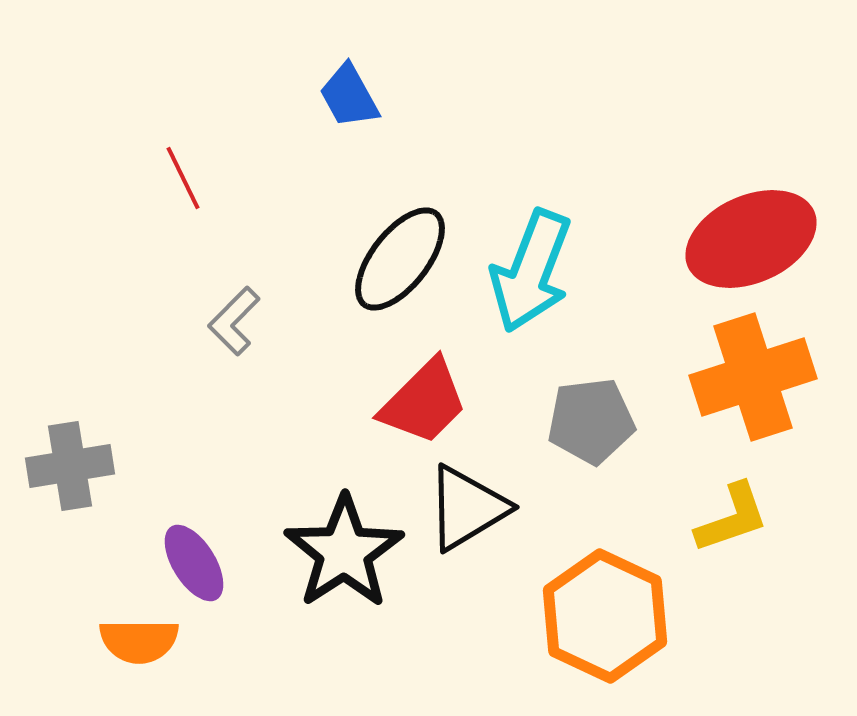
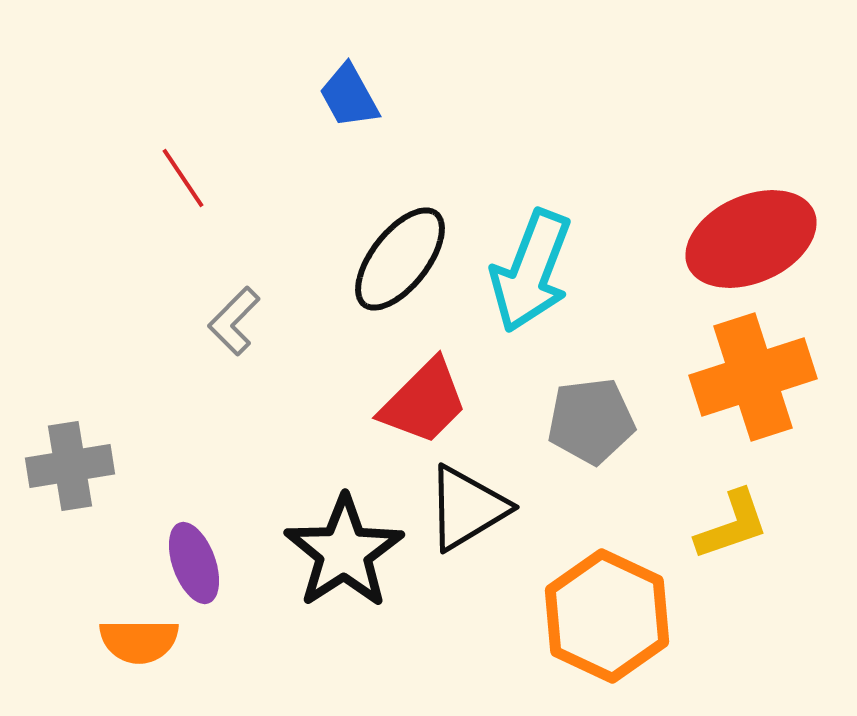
red line: rotated 8 degrees counterclockwise
yellow L-shape: moved 7 px down
purple ellipse: rotated 12 degrees clockwise
orange hexagon: moved 2 px right
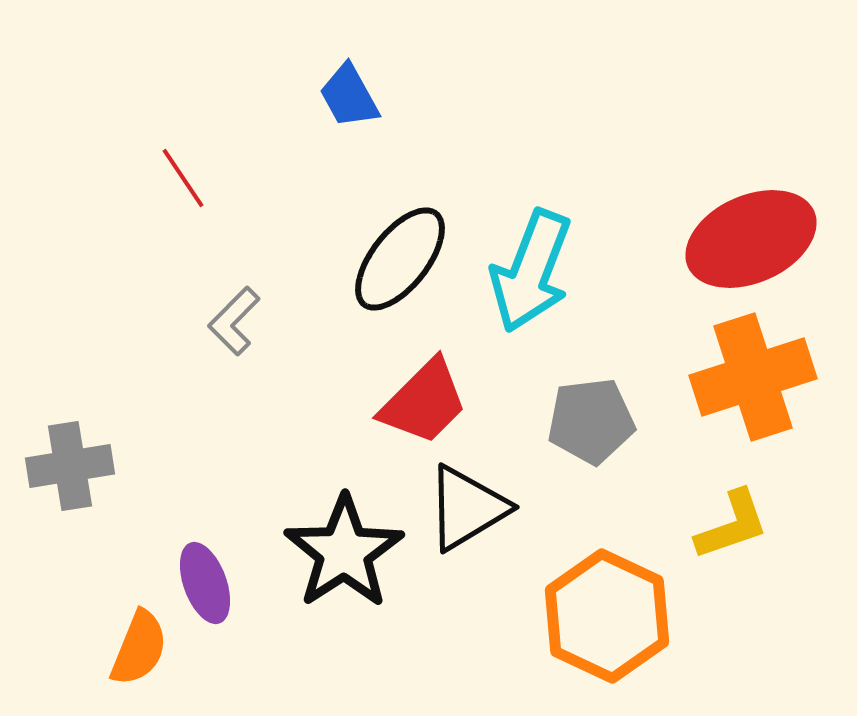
purple ellipse: moved 11 px right, 20 px down
orange semicircle: moved 7 px down; rotated 68 degrees counterclockwise
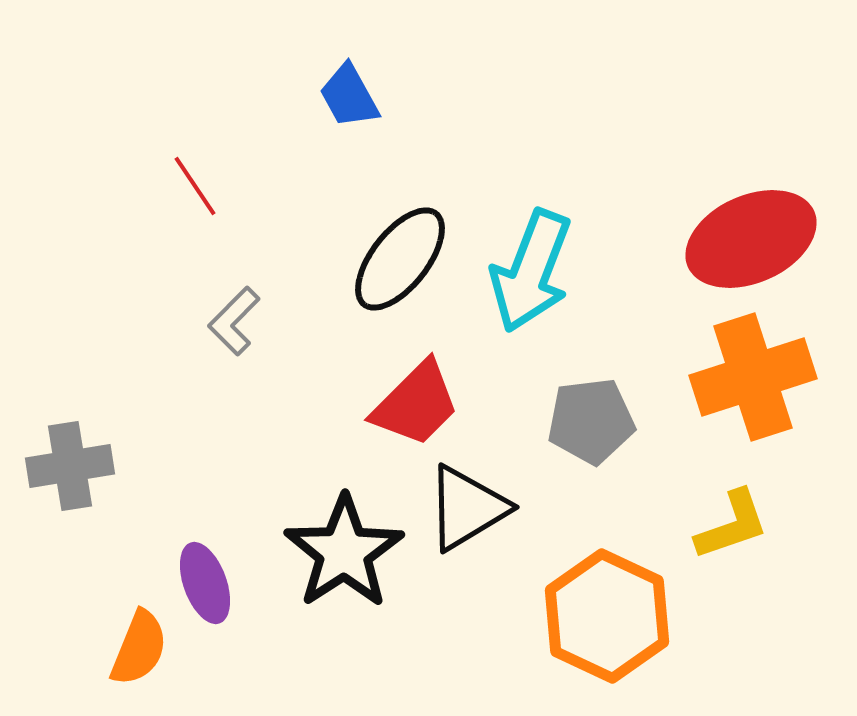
red line: moved 12 px right, 8 px down
red trapezoid: moved 8 px left, 2 px down
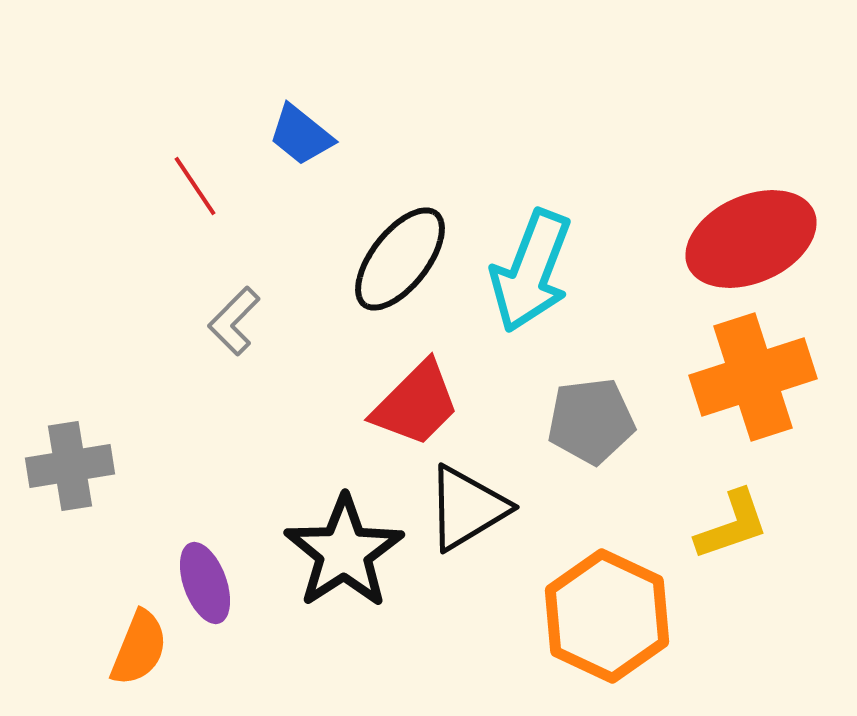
blue trapezoid: moved 48 px left, 39 px down; rotated 22 degrees counterclockwise
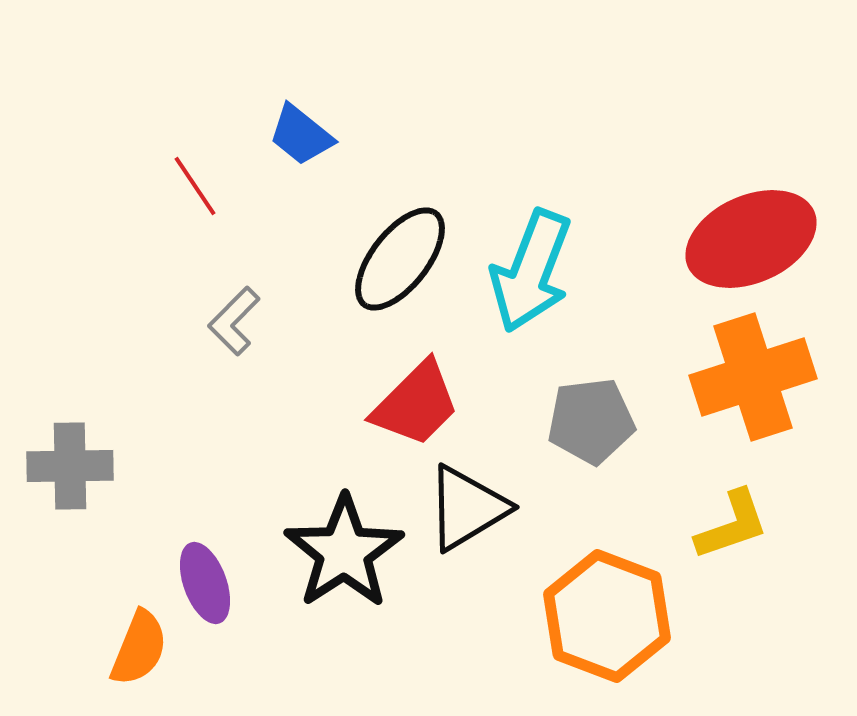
gray cross: rotated 8 degrees clockwise
orange hexagon: rotated 4 degrees counterclockwise
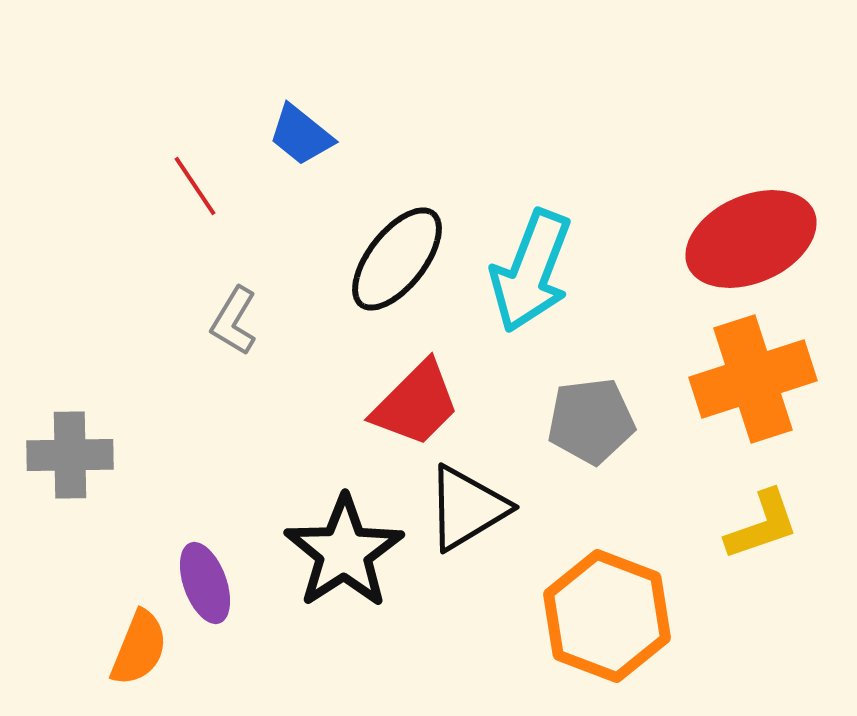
black ellipse: moved 3 px left
gray L-shape: rotated 14 degrees counterclockwise
orange cross: moved 2 px down
gray cross: moved 11 px up
yellow L-shape: moved 30 px right
